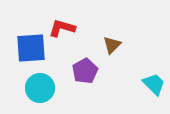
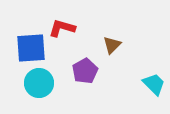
cyan circle: moved 1 px left, 5 px up
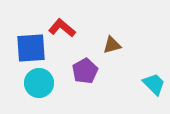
red L-shape: rotated 24 degrees clockwise
brown triangle: rotated 30 degrees clockwise
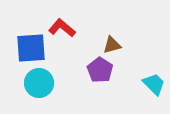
purple pentagon: moved 15 px right, 1 px up; rotated 10 degrees counterclockwise
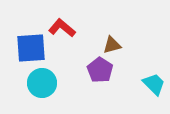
cyan circle: moved 3 px right
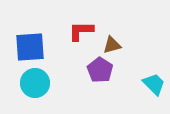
red L-shape: moved 19 px right, 3 px down; rotated 40 degrees counterclockwise
blue square: moved 1 px left, 1 px up
cyan circle: moved 7 px left
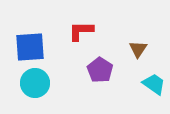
brown triangle: moved 26 px right, 4 px down; rotated 42 degrees counterclockwise
cyan trapezoid: rotated 10 degrees counterclockwise
